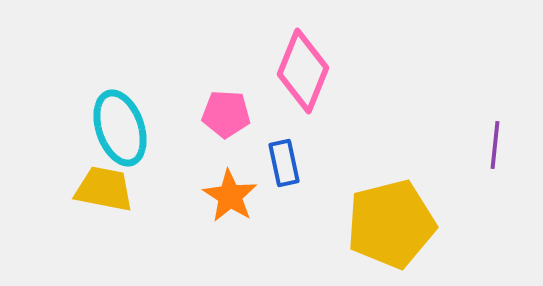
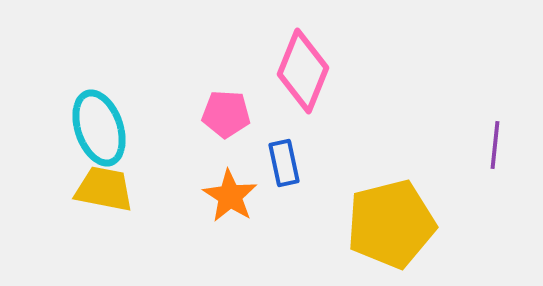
cyan ellipse: moved 21 px left
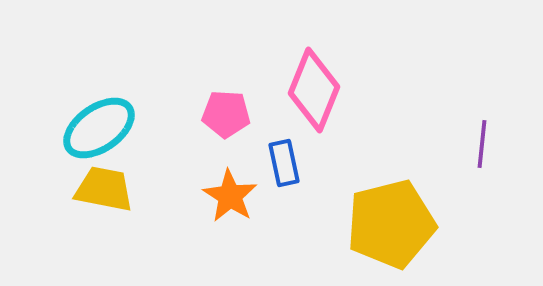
pink diamond: moved 11 px right, 19 px down
cyan ellipse: rotated 74 degrees clockwise
purple line: moved 13 px left, 1 px up
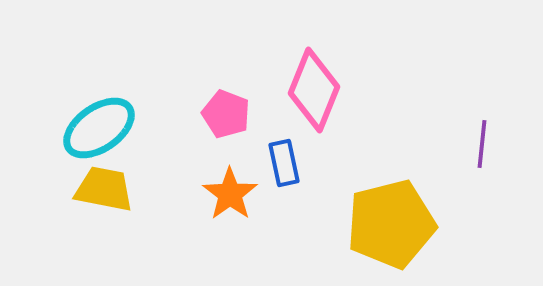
pink pentagon: rotated 18 degrees clockwise
orange star: moved 2 px up; rotated 4 degrees clockwise
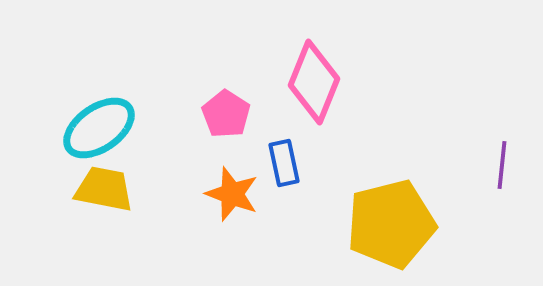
pink diamond: moved 8 px up
pink pentagon: rotated 12 degrees clockwise
purple line: moved 20 px right, 21 px down
orange star: moved 2 px right; rotated 16 degrees counterclockwise
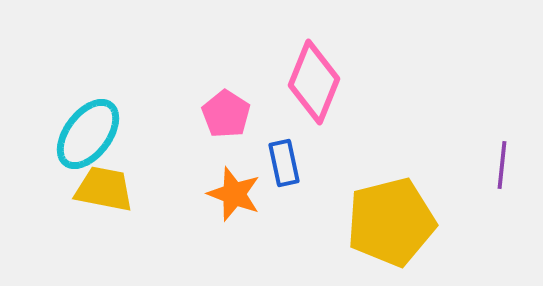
cyan ellipse: moved 11 px left, 6 px down; rotated 18 degrees counterclockwise
orange star: moved 2 px right
yellow pentagon: moved 2 px up
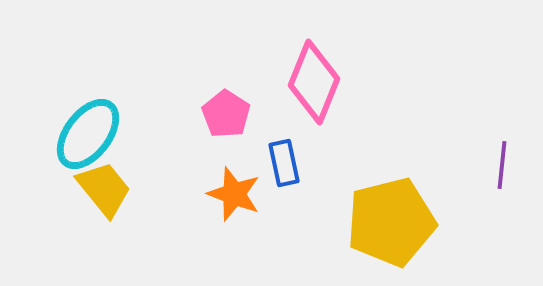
yellow trapezoid: rotated 40 degrees clockwise
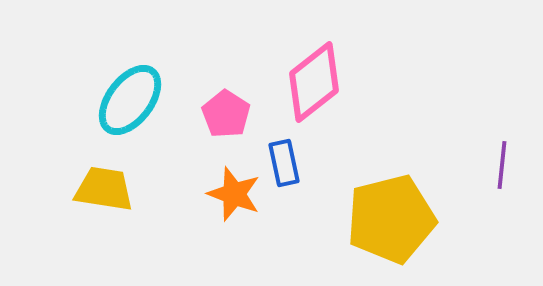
pink diamond: rotated 30 degrees clockwise
cyan ellipse: moved 42 px right, 34 px up
yellow trapezoid: rotated 42 degrees counterclockwise
yellow pentagon: moved 3 px up
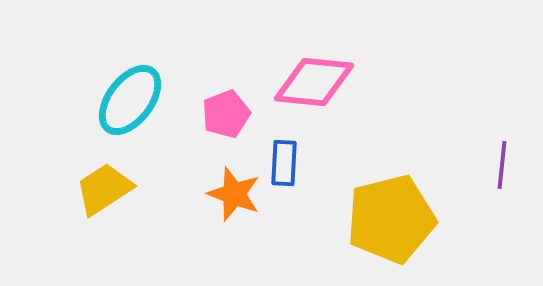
pink diamond: rotated 44 degrees clockwise
pink pentagon: rotated 18 degrees clockwise
blue rectangle: rotated 15 degrees clockwise
yellow trapezoid: rotated 42 degrees counterclockwise
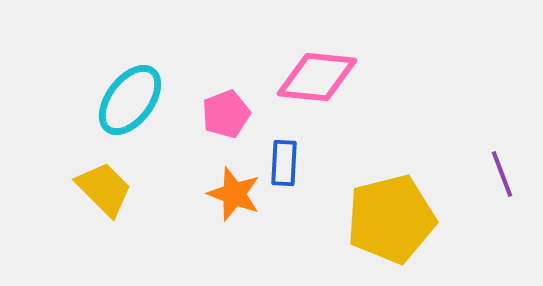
pink diamond: moved 3 px right, 5 px up
purple line: moved 9 px down; rotated 27 degrees counterclockwise
yellow trapezoid: rotated 78 degrees clockwise
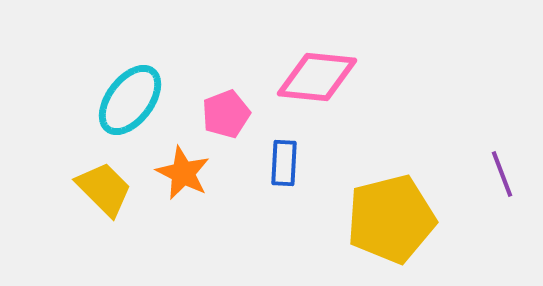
orange star: moved 51 px left, 21 px up; rotated 6 degrees clockwise
